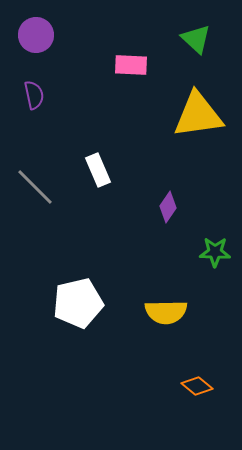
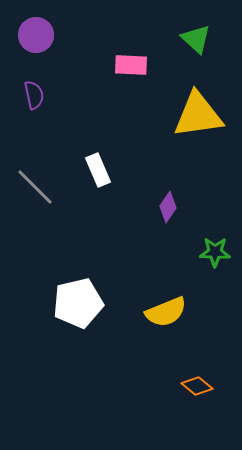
yellow semicircle: rotated 21 degrees counterclockwise
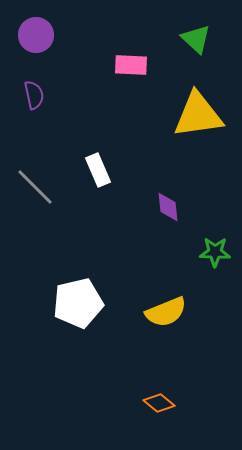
purple diamond: rotated 40 degrees counterclockwise
orange diamond: moved 38 px left, 17 px down
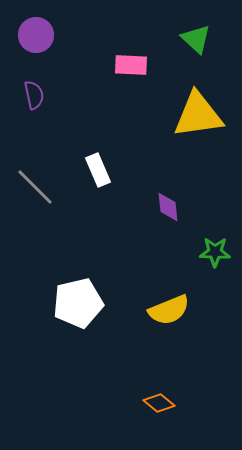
yellow semicircle: moved 3 px right, 2 px up
